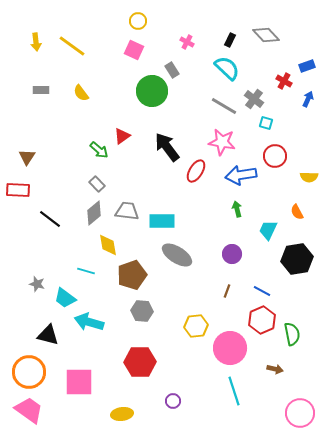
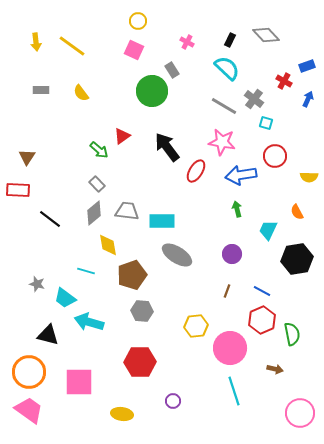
yellow ellipse at (122, 414): rotated 15 degrees clockwise
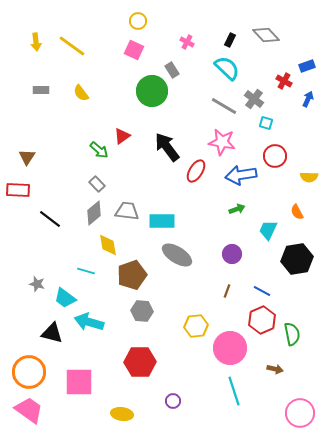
green arrow at (237, 209): rotated 84 degrees clockwise
black triangle at (48, 335): moved 4 px right, 2 px up
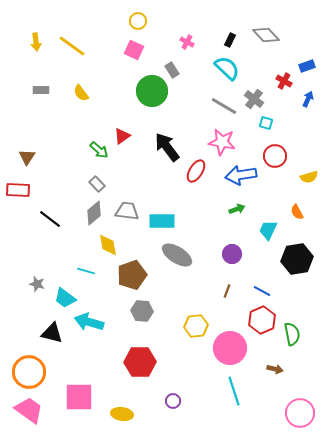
yellow semicircle at (309, 177): rotated 18 degrees counterclockwise
pink square at (79, 382): moved 15 px down
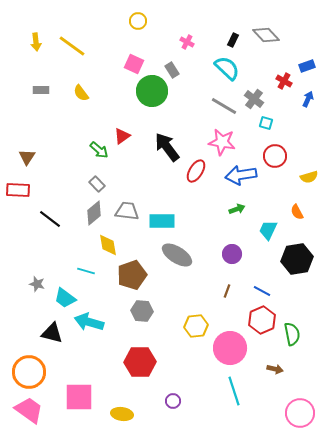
black rectangle at (230, 40): moved 3 px right
pink square at (134, 50): moved 14 px down
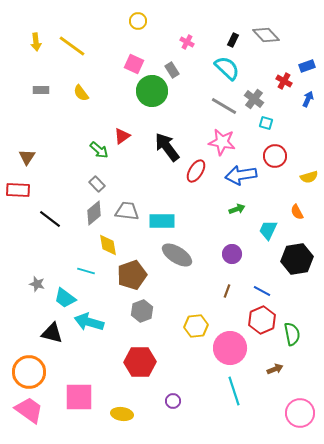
gray hexagon at (142, 311): rotated 25 degrees counterclockwise
brown arrow at (275, 369): rotated 35 degrees counterclockwise
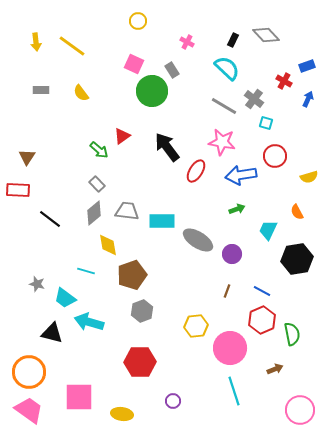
gray ellipse at (177, 255): moved 21 px right, 15 px up
pink circle at (300, 413): moved 3 px up
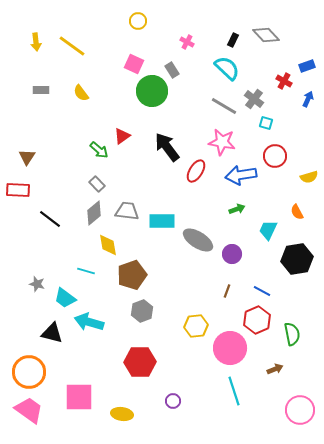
red hexagon at (262, 320): moved 5 px left
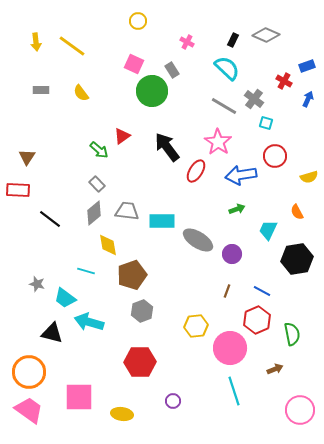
gray diamond at (266, 35): rotated 24 degrees counterclockwise
pink star at (222, 142): moved 4 px left; rotated 24 degrees clockwise
